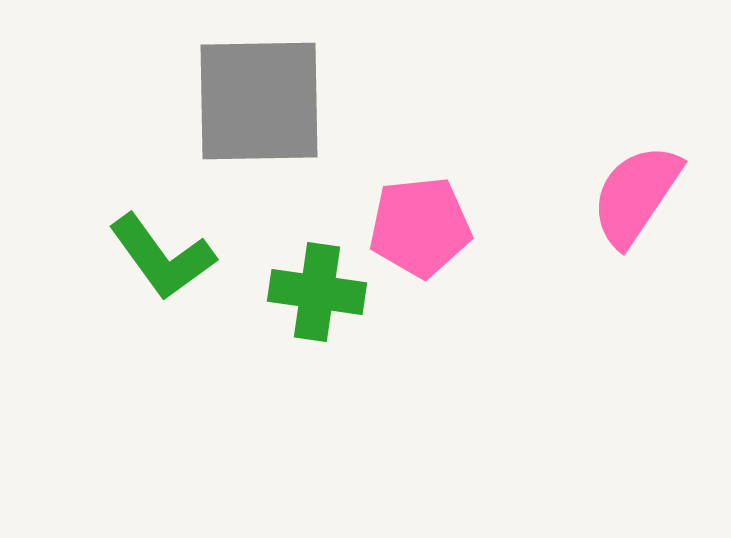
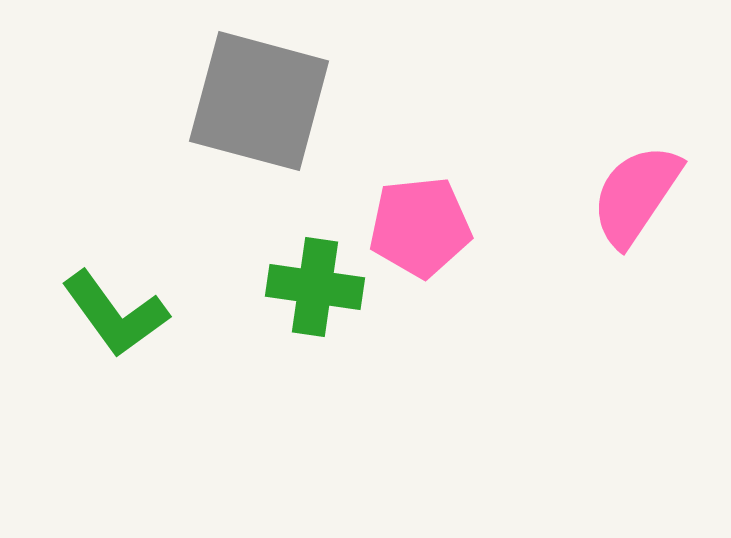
gray square: rotated 16 degrees clockwise
green L-shape: moved 47 px left, 57 px down
green cross: moved 2 px left, 5 px up
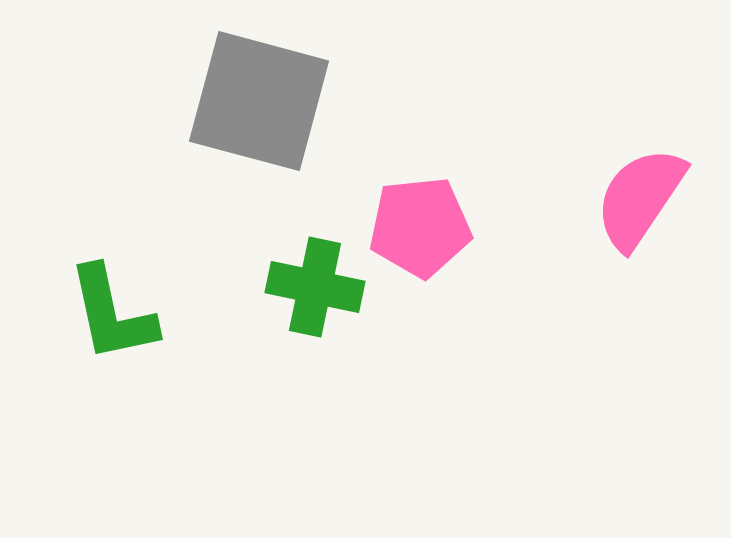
pink semicircle: moved 4 px right, 3 px down
green cross: rotated 4 degrees clockwise
green L-shape: moved 3 px left; rotated 24 degrees clockwise
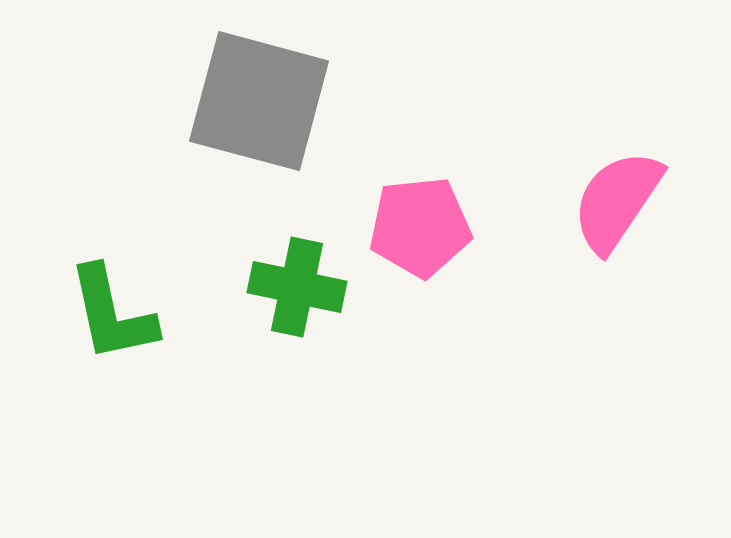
pink semicircle: moved 23 px left, 3 px down
green cross: moved 18 px left
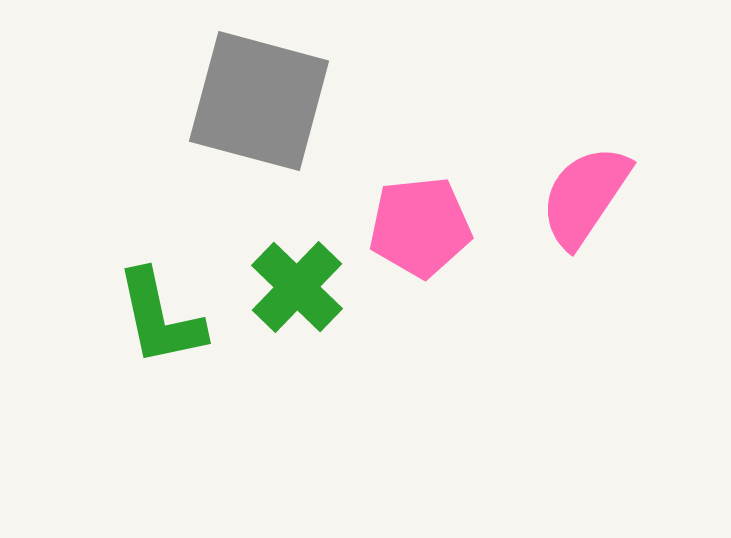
pink semicircle: moved 32 px left, 5 px up
green cross: rotated 32 degrees clockwise
green L-shape: moved 48 px right, 4 px down
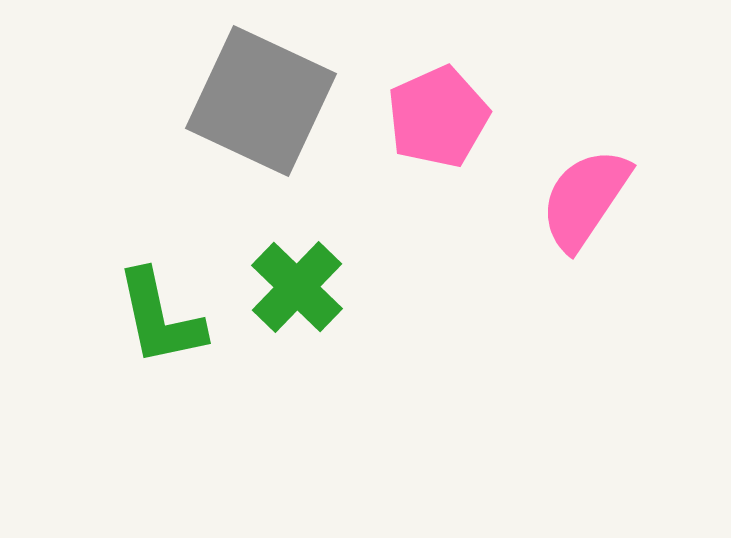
gray square: moved 2 px right; rotated 10 degrees clockwise
pink semicircle: moved 3 px down
pink pentagon: moved 18 px right, 110 px up; rotated 18 degrees counterclockwise
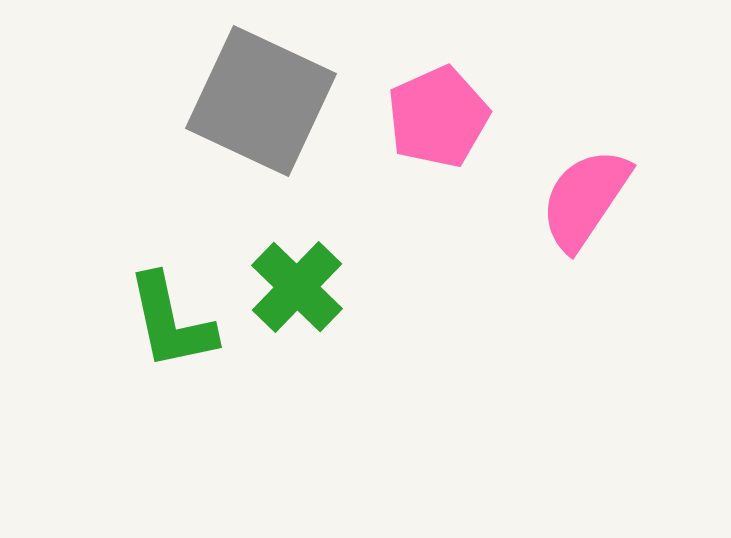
green L-shape: moved 11 px right, 4 px down
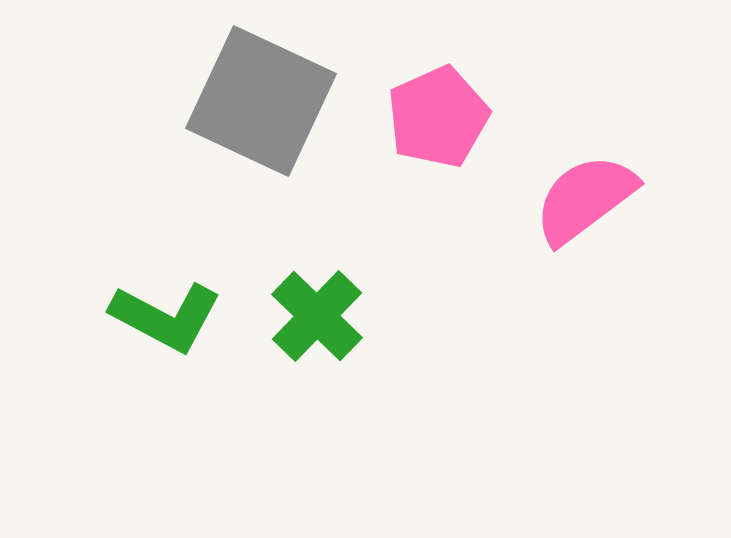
pink semicircle: rotated 19 degrees clockwise
green cross: moved 20 px right, 29 px down
green L-shape: moved 5 px left, 5 px up; rotated 50 degrees counterclockwise
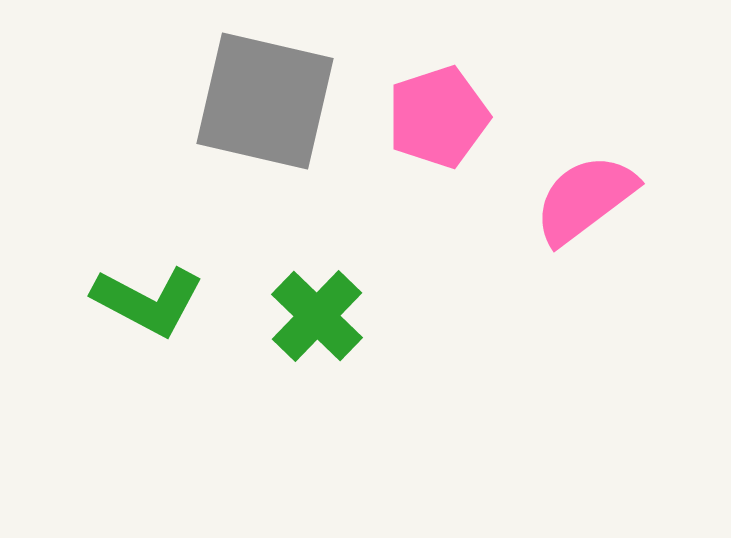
gray square: moved 4 px right; rotated 12 degrees counterclockwise
pink pentagon: rotated 6 degrees clockwise
green L-shape: moved 18 px left, 16 px up
